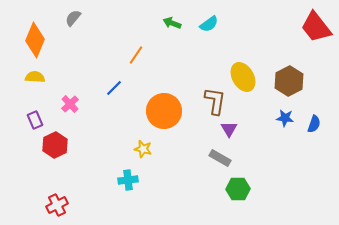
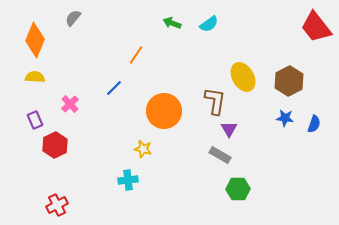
gray rectangle: moved 3 px up
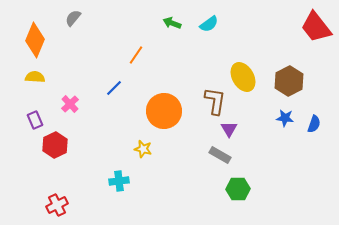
cyan cross: moved 9 px left, 1 px down
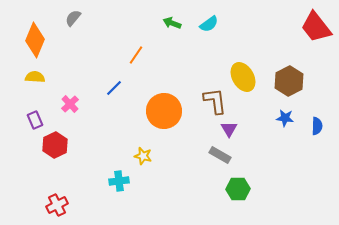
brown L-shape: rotated 16 degrees counterclockwise
blue semicircle: moved 3 px right, 2 px down; rotated 18 degrees counterclockwise
yellow star: moved 7 px down
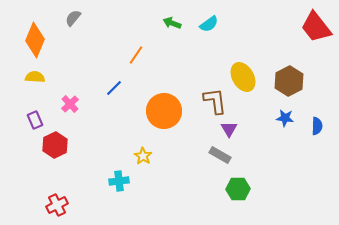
yellow star: rotated 18 degrees clockwise
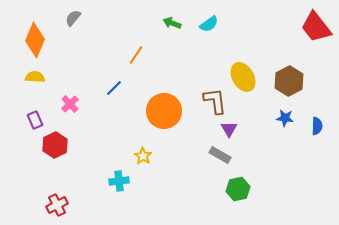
green hexagon: rotated 10 degrees counterclockwise
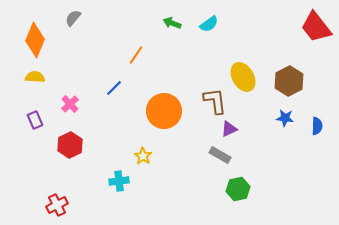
purple triangle: rotated 36 degrees clockwise
red hexagon: moved 15 px right
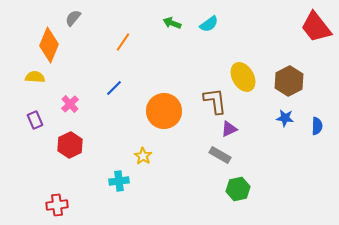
orange diamond: moved 14 px right, 5 px down
orange line: moved 13 px left, 13 px up
red cross: rotated 20 degrees clockwise
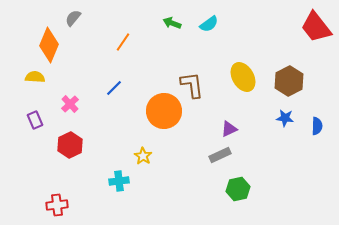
brown L-shape: moved 23 px left, 16 px up
gray rectangle: rotated 55 degrees counterclockwise
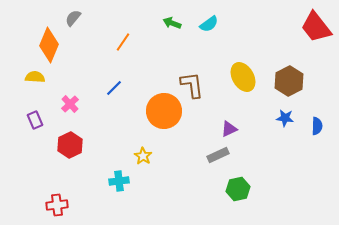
gray rectangle: moved 2 px left
